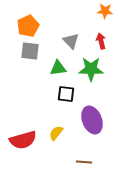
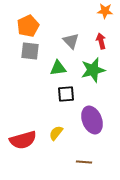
green star: moved 2 px right, 1 px down; rotated 15 degrees counterclockwise
black square: rotated 12 degrees counterclockwise
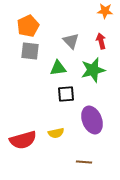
yellow semicircle: rotated 140 degrees counterclockwise
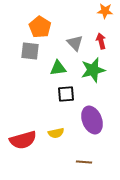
orange pentagon: moved 12 px right, 1 px down; rotated 15 degrees counterclockwise
gray triangle: moved 4 px right, 2 px down
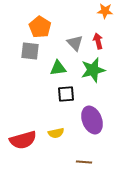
red arrow: moved 3 px left
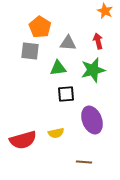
orange star: rotated 21 degrees clockwise
gray triangle: moved 7 px left; rotated 42 degrees counterclockwise
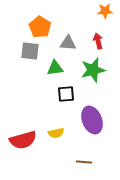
orange star: rotated 28 degrees counterclockwise
green triangle: moved 3 px left
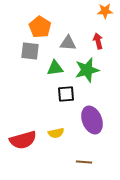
green star: moved 6 px left
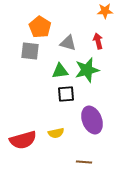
gray triangle: rotated 12 degrees clockwise
green triangle: moved 5 px right, 3 px down
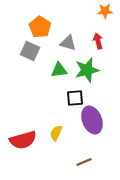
gray square: rotated 18 degrees clockwise
green triangle: moved 1 px left, 1 px up
black square: moved 9 px right, 4 px down
yellow semicircle: rotated 126 degrees clockwise
brown line: rotated 28 degrees counterclockwise
